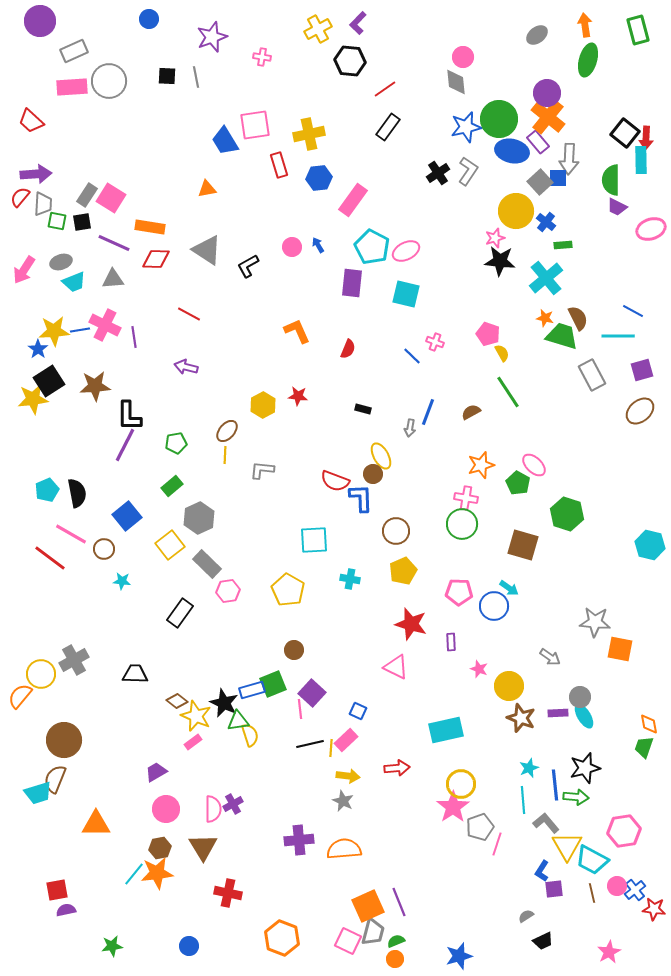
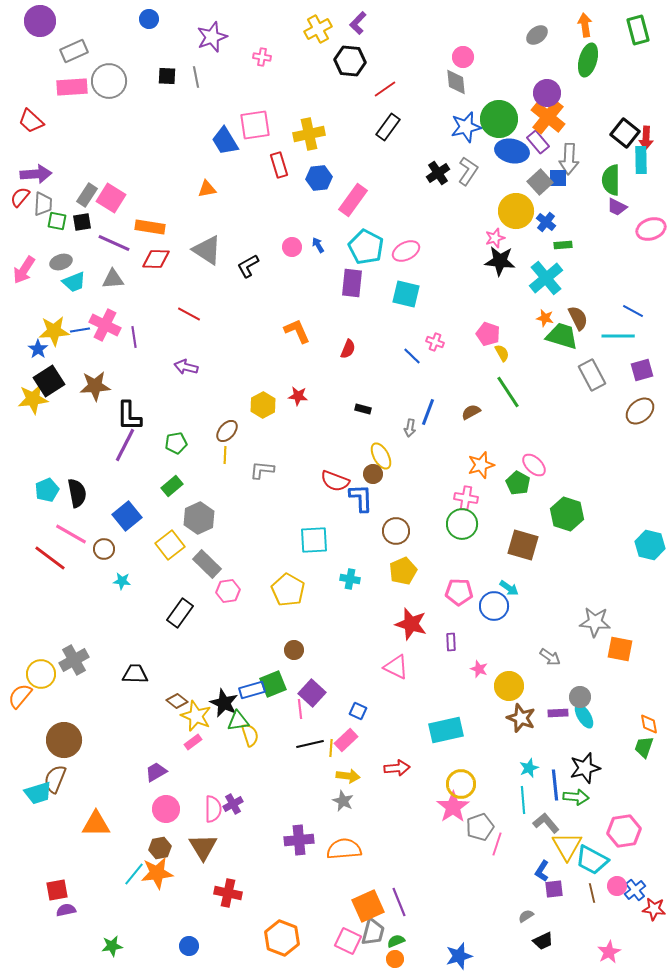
cyan pentagon at (372, 247): moved 6 px left
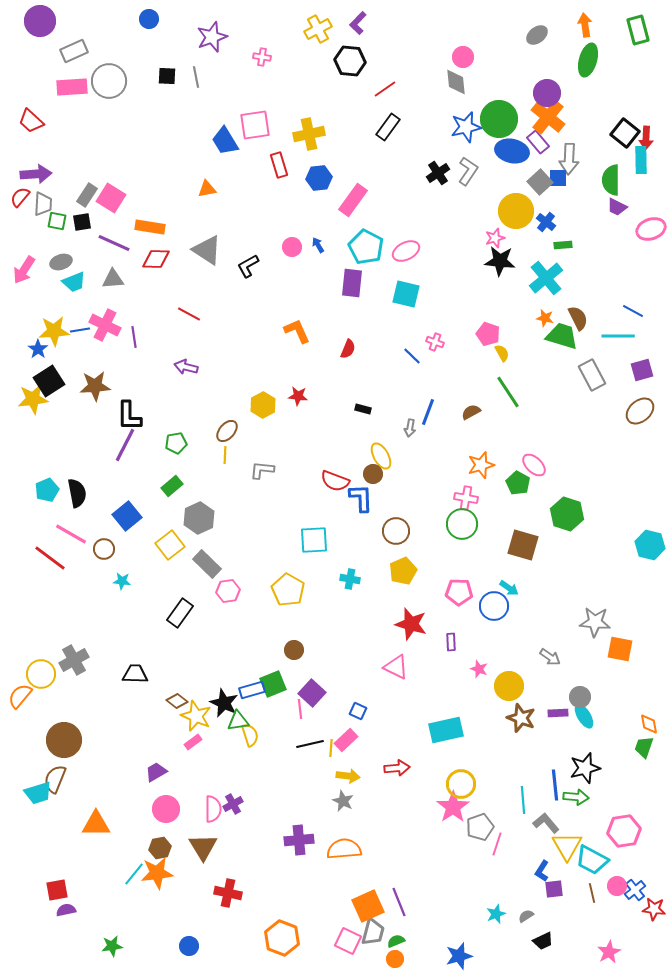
cyan star at (529, 768): moved 33 px left, 146 px down
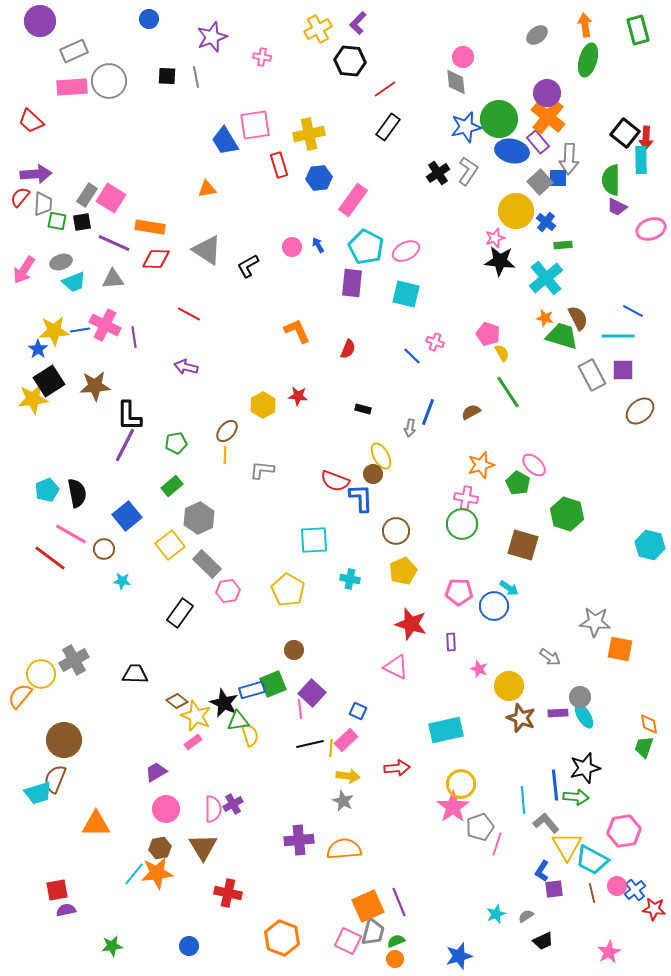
purple square at (642, 370): moved 19 px left; rotated 15 degrees clockwise
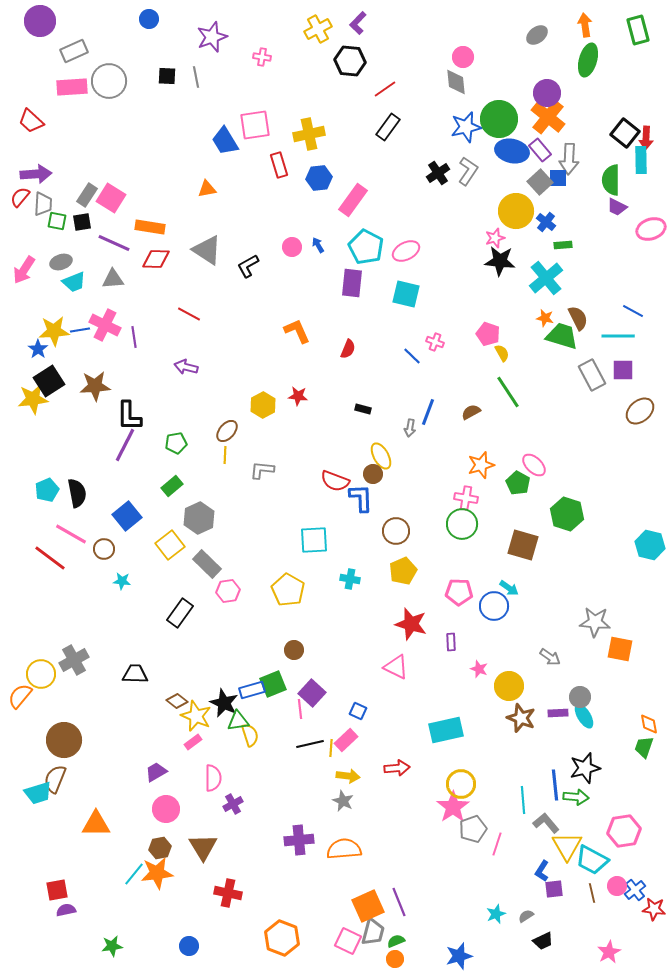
purple rectangle at (538, 142): moved 2 px right, 8 px down
pink semicircle at (213, 809): moved 31 px up
gray pentagon at (480, 827): moved 7 px left, 2 px down
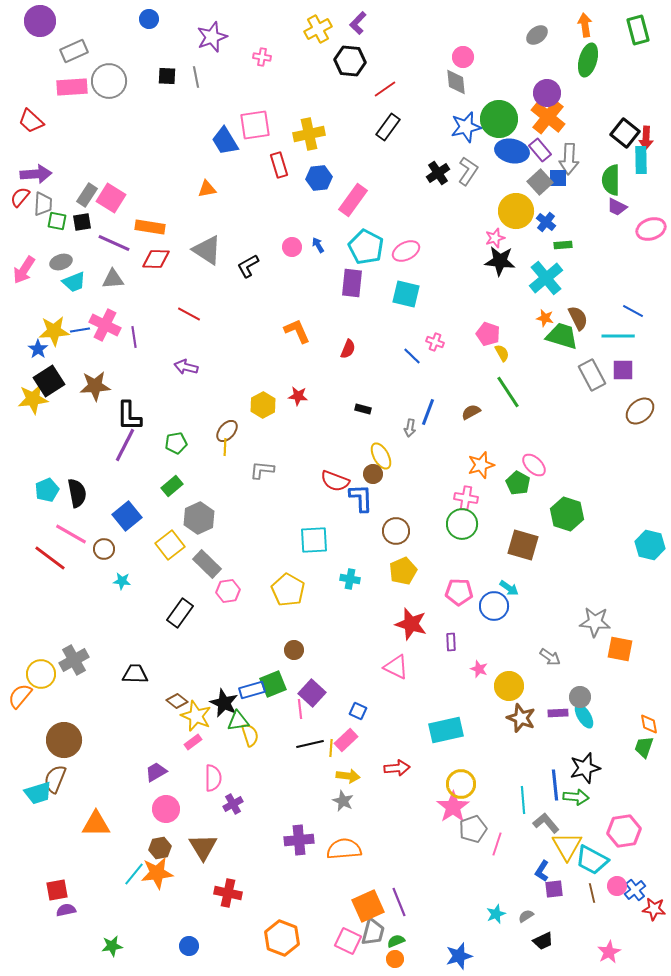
yellow line at (225, 455): moved 8 px up
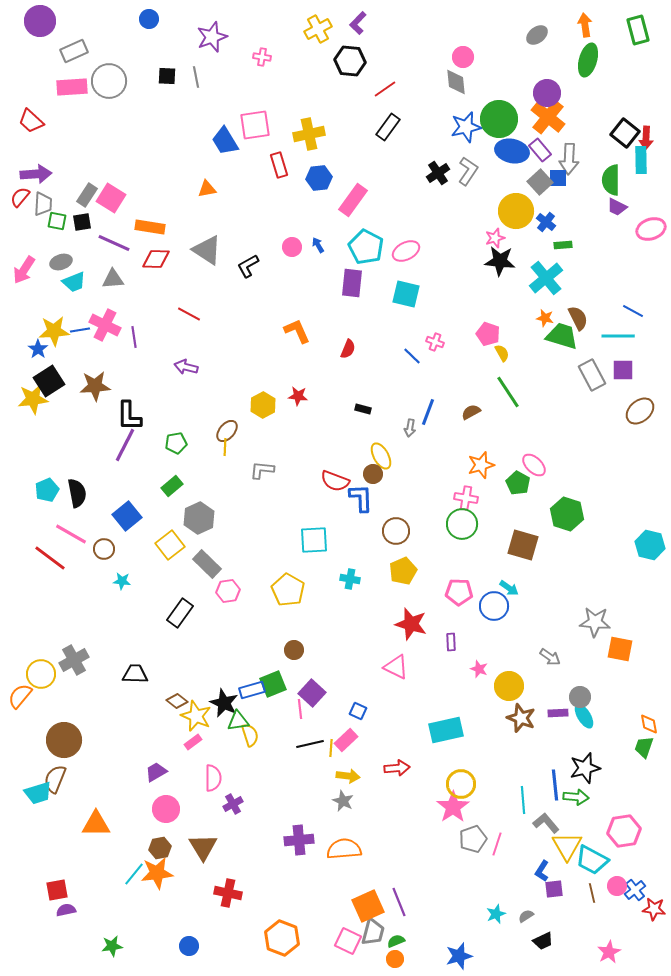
gray pentagon at (473, 829): moved 10 px down
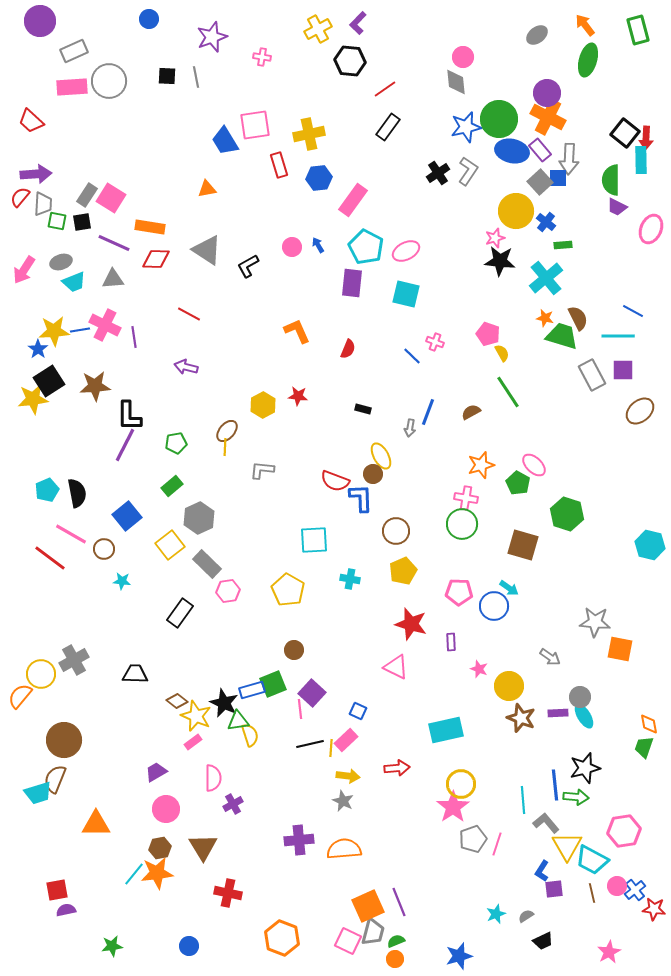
orange arrow at (585, 25): rotated 30 degrees counterclockwise
orange cross at (548, 117): rotated 12 degrees counterclockwise
pink ellipse at (651, 229): rotated 48 degrees counterclockwise
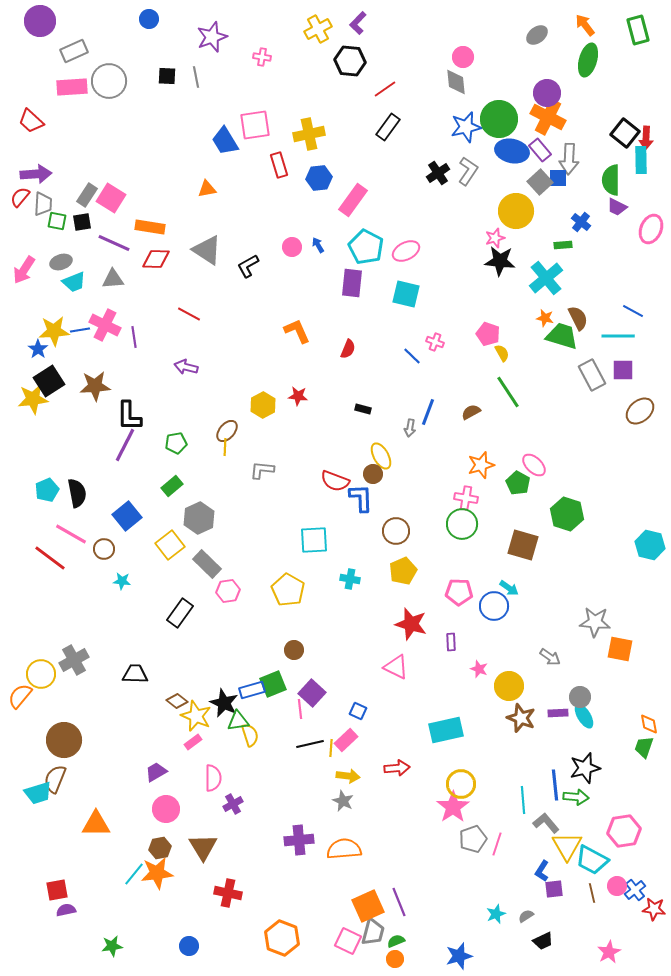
blue cross at (546, 222): moved 35 px right
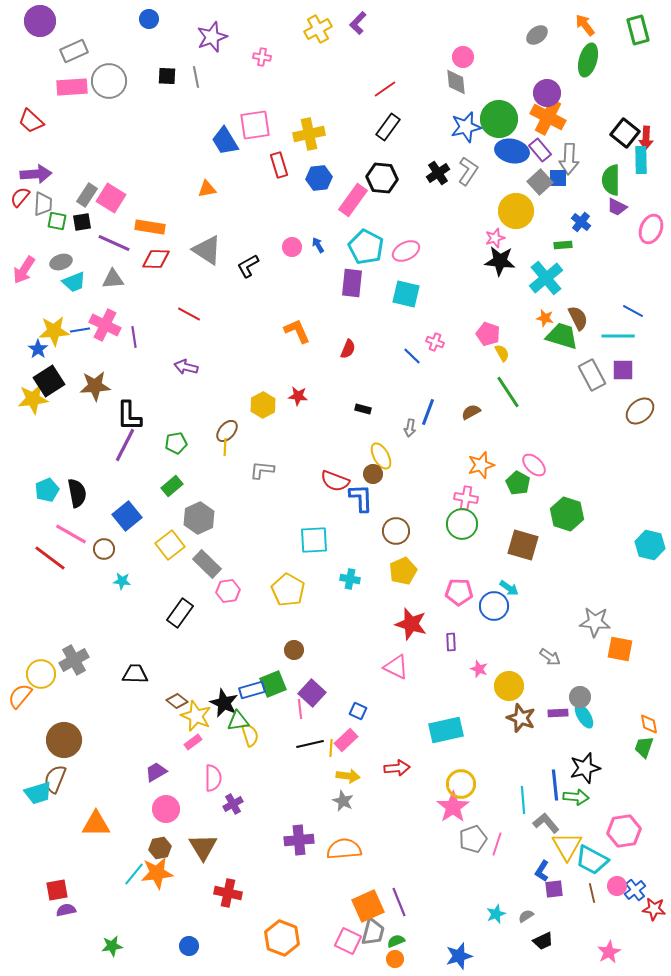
black hexagon at (350, 61): moved 32 px right, 117 px down
